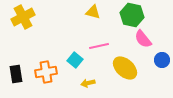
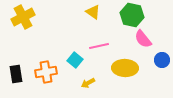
yellow triangle: rotated 21 degrees clockwise
yellow ellipse: rotated 40 degrees counterclockwise
yellow arrow: rotated 16 degrees counterclockwise
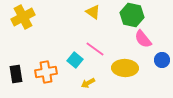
pink line: moved 4 px left, 3 px down; rotated 48 degrees clockwise
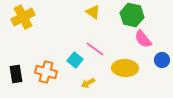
orange cross: rotated 25 degrees clockwise
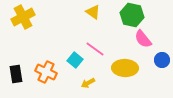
orange cross: rotated 10 degrees clockwise
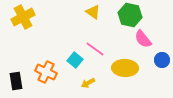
green hexagon: moved 2 px left
black rectangle: moved 7 px down
